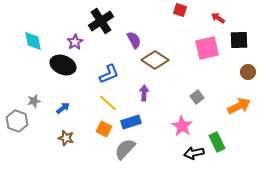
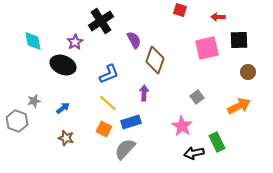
red arrow: moved 1 px up; rotated 32 degrees counterclockwise
brown diamond: rotated 76 degrees clockwise
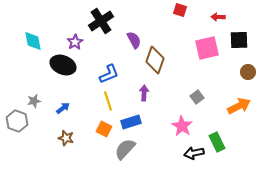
yellow line: moved 2 px up; rotated 30 degrees clockwise
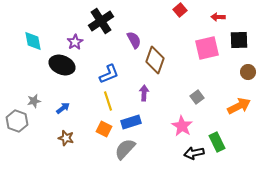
red square: rotated 32 degrees clockwise
black ellipse: moved 1 px left
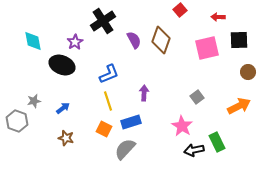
black cross: moved 2 px right
brown diamond: moved 6 px right, 20 px up
black arrow: moved 3 px up
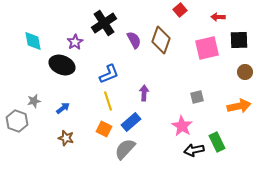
black cross: moved 1 px right, 2 px down
brown circle: moved 3 px left
gray square: rotated 24 degrees clockwise
orange arrow: rotated 15 degrees clockwise
blue rectangle: rotated 24 degrees counterclockwise
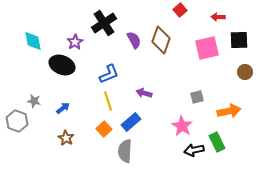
purple arrow: rotated 77 degrees counterclockwise
gray star: rotated 24 degrees clockwise
orange arrow: moved 10 px left, 5 px down
orange square: rotated 21 degrees clockwise
brown star: rotated 14 degrees clockwise
gray semicircle: moved 2 px down; rotated 40 degrees counterclockwise
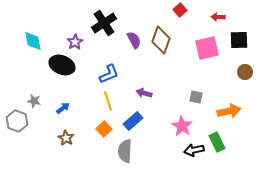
gray square: moved 1 px left; rotated 24 degrees clockwise
blue rectangle: moved 2 px right, 1 px up
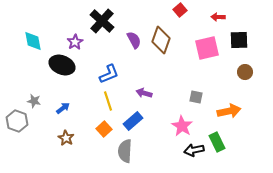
black cross: moved 2 px left, 2 px up; rotated 15 degrees counterclockwise
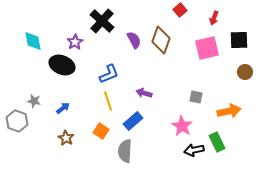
red arrow: moved 4 px left, 1 px down; rotated 72 degrees counterclockwise
orange square: moved 3 px left, 2 px down; rotated 14 degrees counterclockwise
